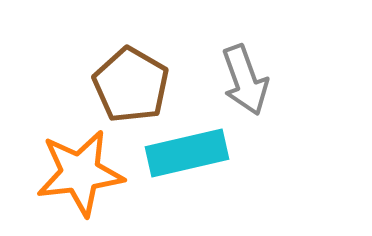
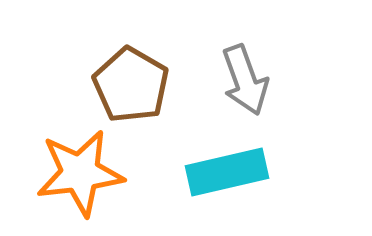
cyan rectangle: moved 40 px right, 19 px down
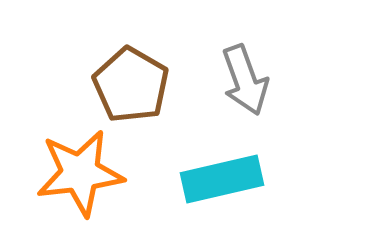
cyan rectangle: moved 5 px left, 7 px down
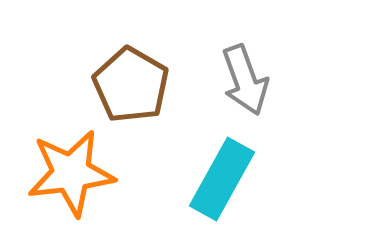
orange star: moved 9 px left
cyan rectangle: rotated 48 degrees counterclockwise
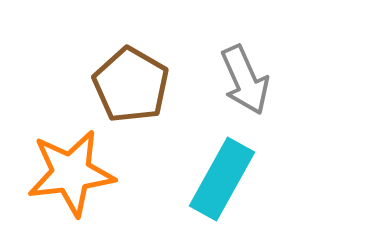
gray arrow: rotated 4 degrees counterclockwise
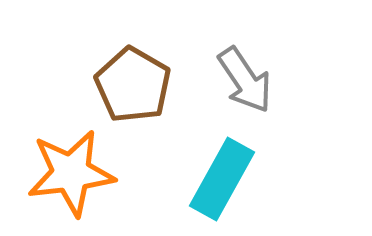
gray arrow: rotated 10 degrees counterclockwise
brown pentagon: moved 2 px right
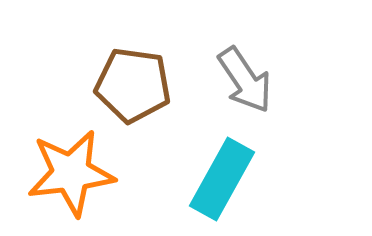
brown pentagon: rotated 22 degrees counterclockwise
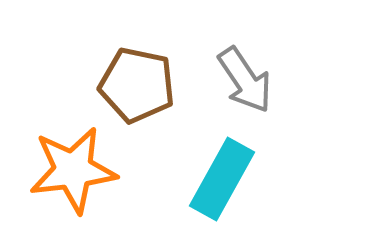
brown pentagon: moved 4 px right; rotated 4 degrees clockwise
orange star: moved 2 px right, 3 px up
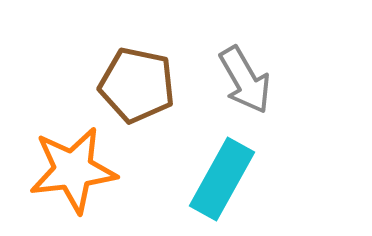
gray arrow: rotated 4 degrees clockwise
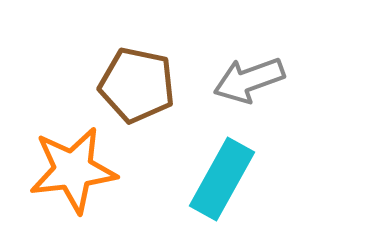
gray arrow: moved 4 px right; rotated 100 degrees clockwise
